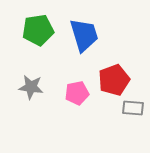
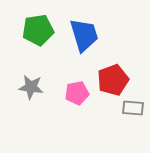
red pentagon: moved 1 px left
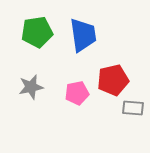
green pentagon: moved 1 px left, 2 px down
blue trapezoid: moved 1 px left; rotated 9 degrees clockwise
red pentagon: rotated 8 degrees clockwise
gray star: rotated 20 degrees counterclockwise
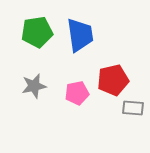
blue trapezoid: moved 3 px left
gray star: moved 3 px right, 1 px up
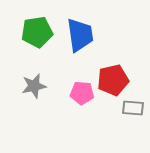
pink pentagon: moved 5 px right; rotated 15 degrees clockwise
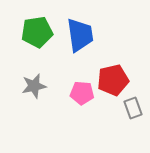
gray rectangle: rotated 65 degrees clockwise
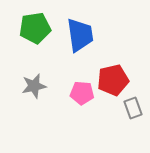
green pentagon: moved 2 px left, 4 px up
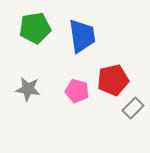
blue trapezoid: moved 2 px right, 1 px down
gray star: moved 6 px left, 3 px down; rotated 20 degrees clockwise
pink pentagon: moved 5 px left, 2 px up; rotated 10 degrees clockwise
gray rectangle: rotated 65 degrees clockwise
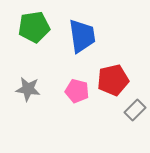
green pentagon: moved 1 px left, 1 px up
gray rectangle: moved 2 px right, 2 px down
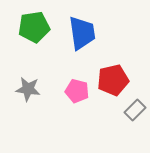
blue trapezoid: moved 3 px up
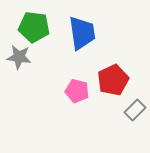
green pentagon: rotated 16 degrees clockwise
red pentagon: rotated 12 degrees counterclockwise
gray star: moved 9 px left, 32 px up
